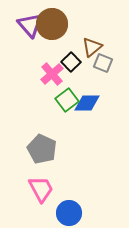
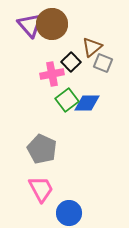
pink cross: rotated 30 degrees clockwise
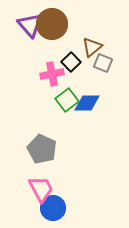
blue circle: moved 16 px left, 5 px up
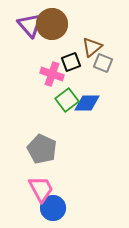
black square: rotated 24 degrees clockwise
pink cross: rotated 30 degrees clockwise
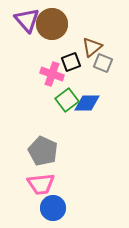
purple triangle: moved 3 px left, 5 px up
gray pentagon: moved 1 px right, 2 px down
pink trapezoid: moved 5 px up; rotated 112 degrees clockwise
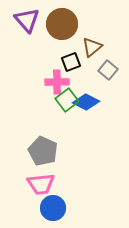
brown circle: moved 10 px right
gray square: moved 5 px right, 7 px down; rotated 18 degrees clockwise
pink cross: moved 5 px right, 8 px down; rotated 20 degrees counterclockwise
blue diamond: moved 1 px left, 1 px up; rotated 28 degrees clockwise
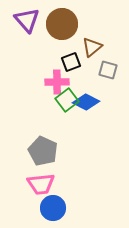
gray square: rotated 24 degrees counterclockwise
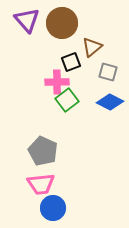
brown circle: moved 1 px up
gray square: moved 2 px down
blue diamond: moved 24 px right
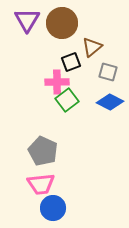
purple triangle: rotated 12 degrees clockwise
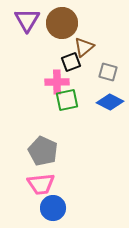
brown triangle: moved 8 px left
green square: rotated 25 degrees clockwise
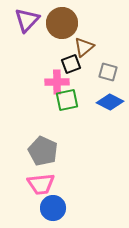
purple triangle: rotated 12 degrees clockwise
black square: moved 2 px down
